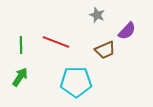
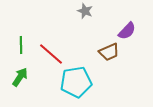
gray star: moved 12 px left, 4 px up
red line: moved 5 px left, 12 px down; rotated 20 degrees clockwise
brown trapezoid: moved 4 px right, 2 px down
cyan pentagon: rotated 8 degrees counterclockwise
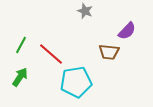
green line: rotated 30 degrees clockwise
brown trapezoid: rotated 30 degrees clockwise
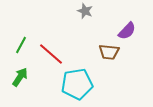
cyan pentagon: moved 1 px right, 2 px down
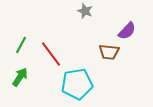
red line: rotated 12 degrees clockwise
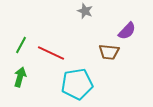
red line: moved 1 px up; rotated 28 degrees counterclockwise
green arrow: rotated 18 degrees counterclockwise
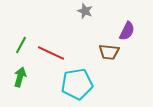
purple semicircle: rotated 18 degrees counterclockwise
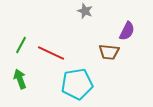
green arrow: moved 2 px down; rotated 36 degrees counterclockwise
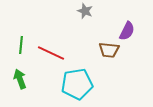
green line: rotated 24 degrees counterclockwise
brown trapezoid: moved 2 px up
